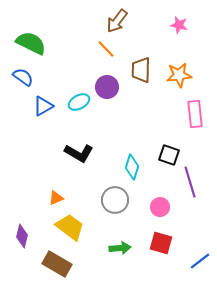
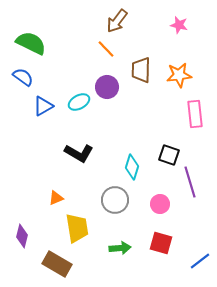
pink circle: moved 3 px up
yellow trapezoid: moved 7 px right, 1 px down; rotated 44 degrees clockwise
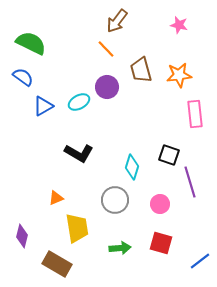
brown trapezoid: rotated 16 degrees counterclockwise
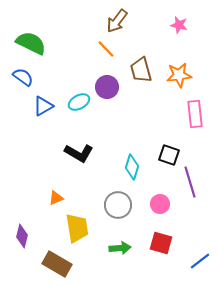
gray circle: moved 3 px right, 5 px down
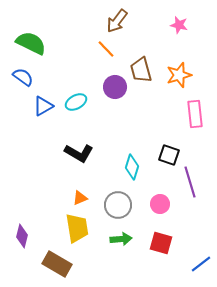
orange star: rotated 10 degrees counterclockwise
purple circle: moved 8 px right
cyan ellipse: moved 3 px left
orange triangle: moved 24 px right
green arrow: moved 1 px right, 9 px up
blue line: moved 1 px right, 3 px down
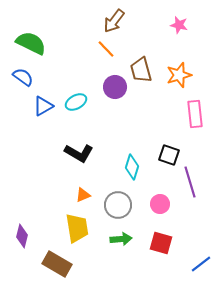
brown arrow: moved 3 px left
orange triangle: moved 3 px right, 3 px up
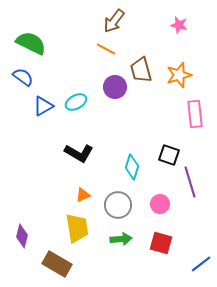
orange line: rotated 18 degrees counterclockwise
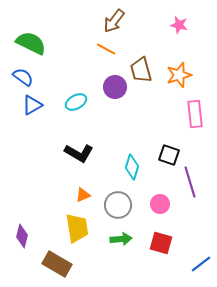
blue triangle: moved 11 px left, 1 px up
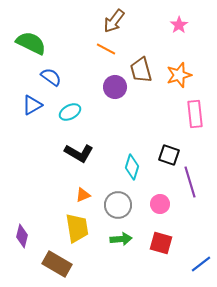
pink star: rotated 24 degrees clockwise
blue semicircle: moved 28 px right
cyan ellipse: moved 6 px left, 10 px down
